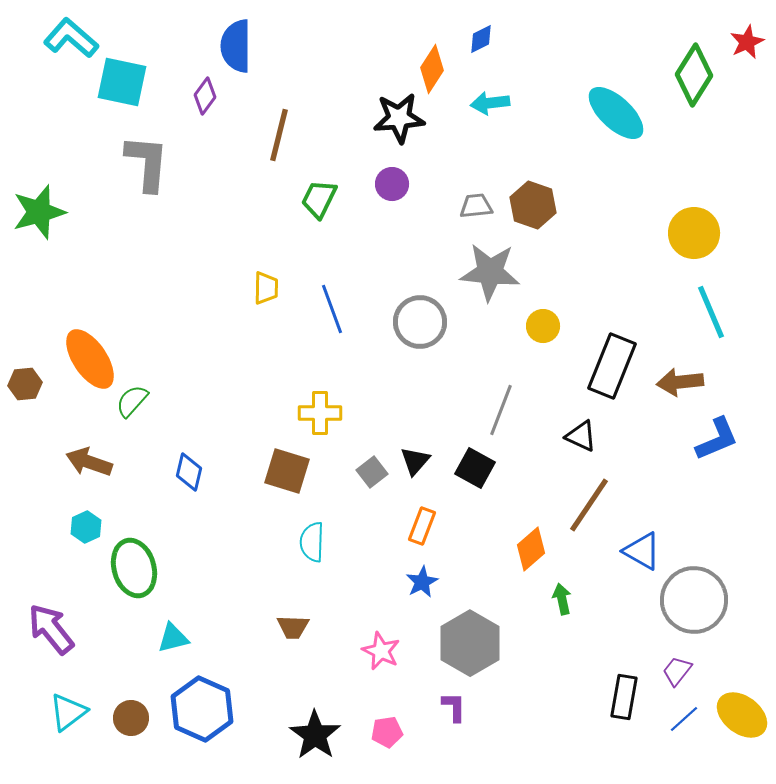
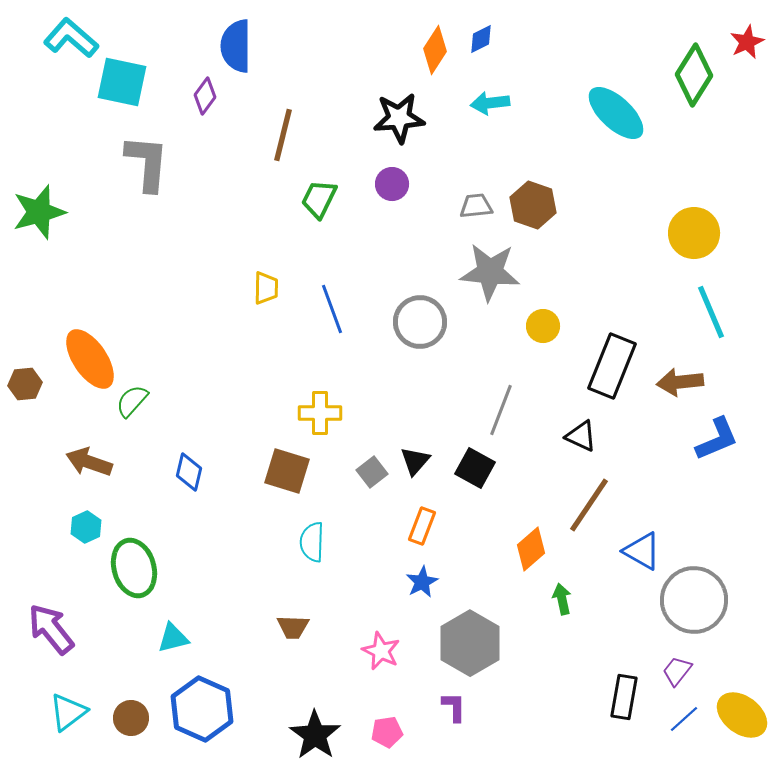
orange diamond at (432, 69): moved 3 px right, 19 px up
brown line at (279, 135): moved 4 px right
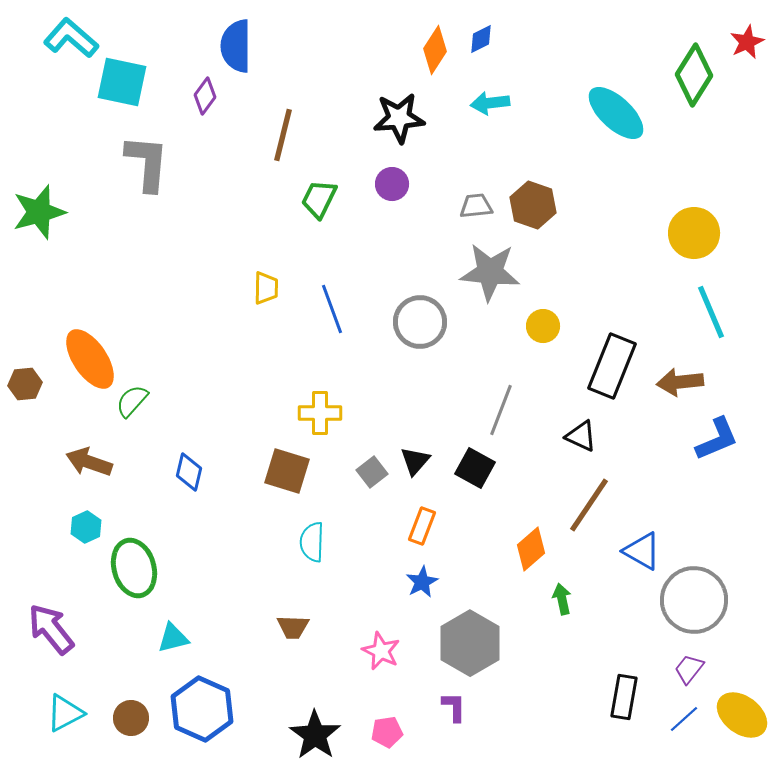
purple trapezoid at (677, 671): moved 12 px right, 2 px up
cyan triangle at (68, 712): moved 3 px left, 1 px down; rotated 9 degrees clockwise
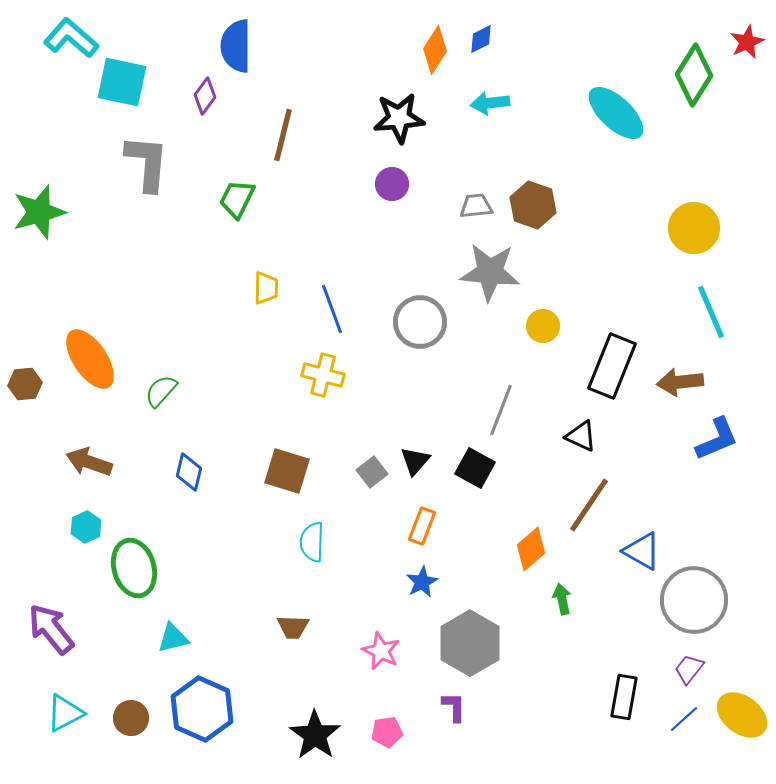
green trapezoid at (319, 199): moved 82 px left
yellow circle at (694, 233): moved 5 px up
green semicircle at (132, 401): moved 29 px right, 10 px up
yellow cross at (320, 413): moved 3 px right, 38 px up; rotated 15 degrees clockwise
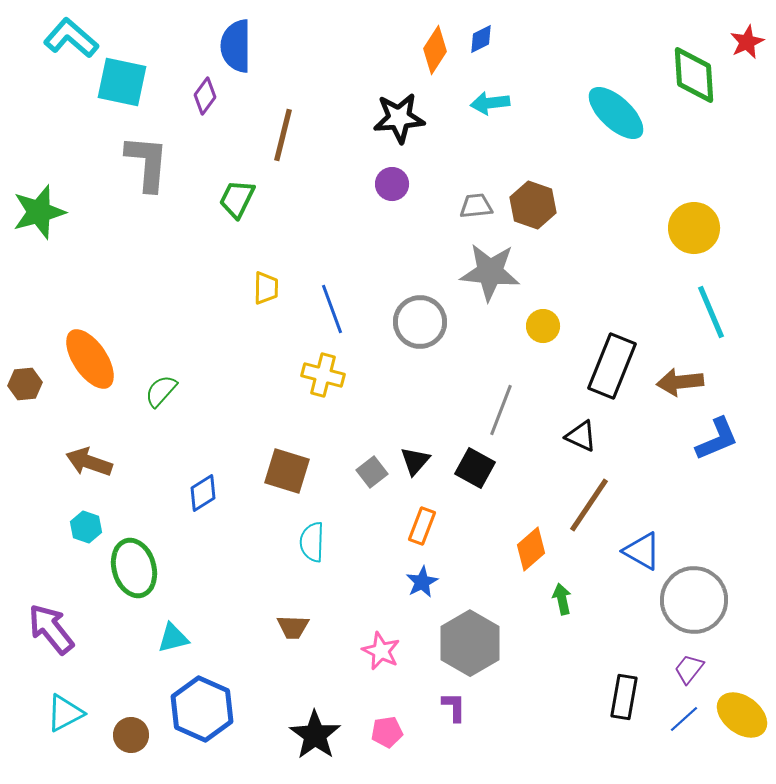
green diamond at (694, 75): rotated 36 degrees counterclockwise
blue diamond at (189, 472): moved 14 px right, 21 px down; rotated 45 degrees clockwise
cyan hexagon at (86, 527): rotated 16 degrees counterclockwise
brown circle at (131, 718): moved 17 px down
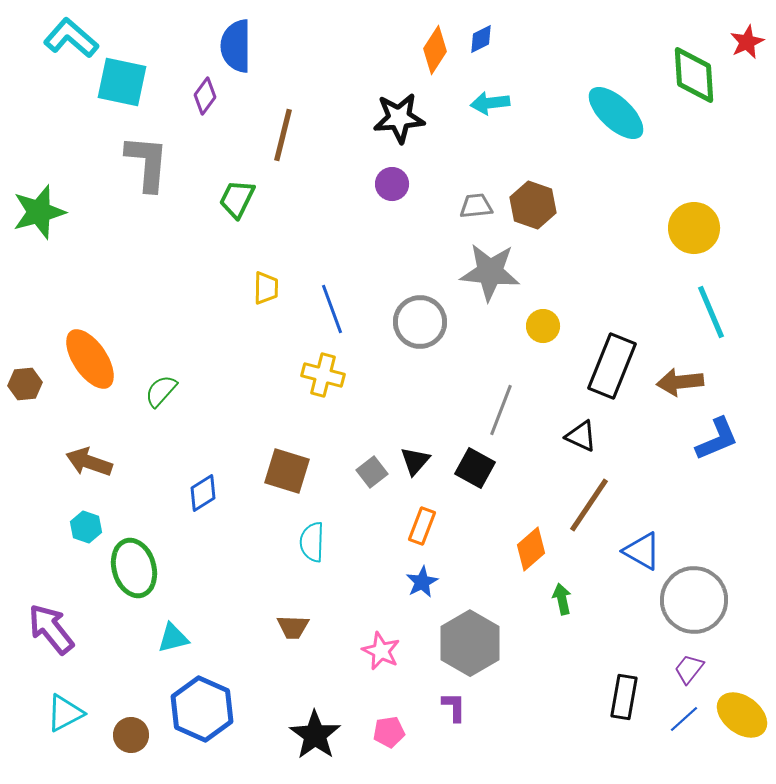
pink pentagon at (387, 732): moved 2 px right
